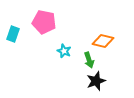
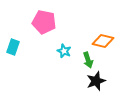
cyan rectangle: moved 13 px down
green arrow: moved 1 px left
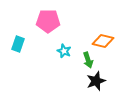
pink pentagon: moved 4 px right, 1 px up; rotated 10 degrees counterclockwise
cyan rectangle: moved 5 px right, 3 px up
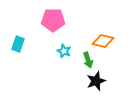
pink pentagon: moved 5 px right, 1 px up
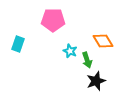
orange diamond: rotated 45 degrees clockwise
cyan star: moved 6 px right
green arrow: moved 1 px left
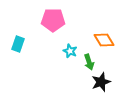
orange diamond: moved 1 px right, 1 px up
green arrow: moved 2 px right, 2 px down
black star: moved 5 px right, 1 px down
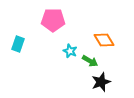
green arrow: moved 1 px right, 1 px up; rotated 42 degrees counterclockwise
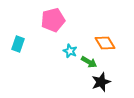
pink pentagon: rotated 15 degrees counterclockwise
orange diamond: moved 1 px right, 3 px down
green arrow: moved 1 px left, 1 px down
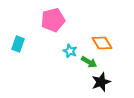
orange diamond: moved 3 px left
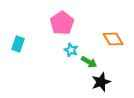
pink pentagon: moved 9 px right, 3 px down; rotated 20 degrees counterclockwise
orange diamond: moved 11 px right, 4 px up
cyan star: moved 1 px right, 1 px up
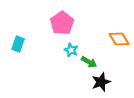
orange diamond: moved 6 px right
